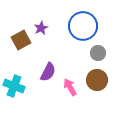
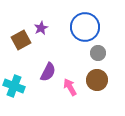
blue circle: moved 2 px right, 1 px down
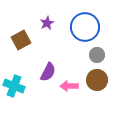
purple star: moved 6 px right, 5 px up
gray circle: moved 1 px left, 2 px down
pink arrow: moved 1 px left, 1 px up; rotated 60 degrees counterclockwise
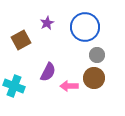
brown circle: moved 3 px left, 2 px up
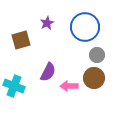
brown square: rotated 12 degrees clockwise
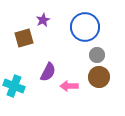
purple star: moved 4 px left, 3 px up
brown square: moved 3 px right, 2 px up
brown circle: moved 5 px right, 1 px up
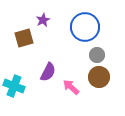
pink arrow: moved 2 px right, 1 px down; rotated 42 degrees clockwise
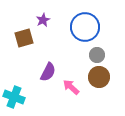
cyan cross: moved 11 px down
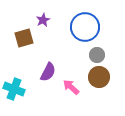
cyan cross: moved 8 px up
